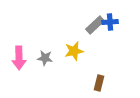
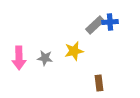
brown rectangle: rotated 21 degrees counterclockwise
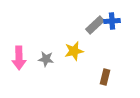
blue cross: moved 2 px right, 1 px up
gray star: moved 1 px right, 1 px down
brown rectangle: moved 6 px right, 6 px up; rotated 21 degrees clockwise
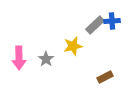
yellow star: moved 1 px left, 5 px up
gray star: rotated 28 degrees clockwise
brown rectangle: rotated 49 degrees clockwise
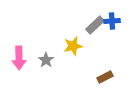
gray star: moved 1 px down
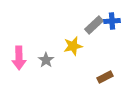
gray rectangle: moved 1 px left
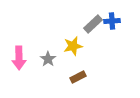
gray rectangle: moved 1 px left, 1 px up
gray star: moved 2 px right, 1 px up
brown rectangle: moved 27 px left
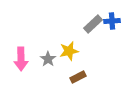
yellow star: moved 4 px left, 5 px down
pink arrow: moved 2 px right, 1 px down
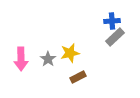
gray rectangle: moved 22 px right, 13 px down
yellow star: moved 1 px right, 2 px down
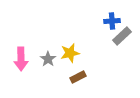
gray rectangle: moved 7 px right, 1 px up
